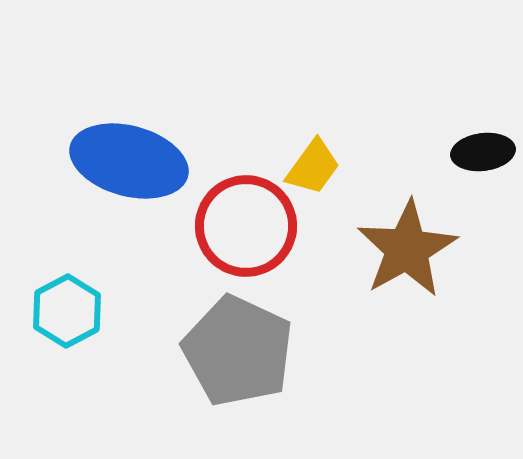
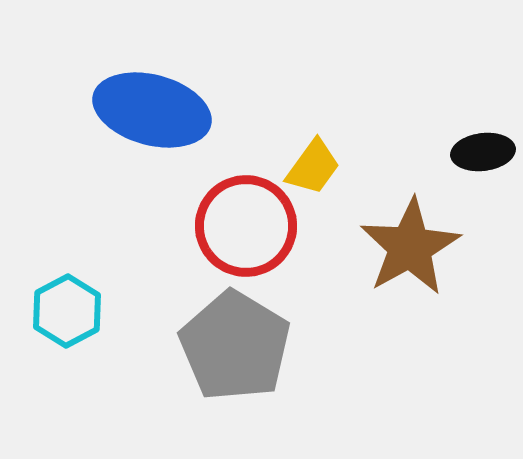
blue ellipse: moved 23 px right, 51 px up
brown star: moved 3 px right, 2 px up
gray pentagon: moved 3 px left, 5 px up; rotated 6 degrees clockwise
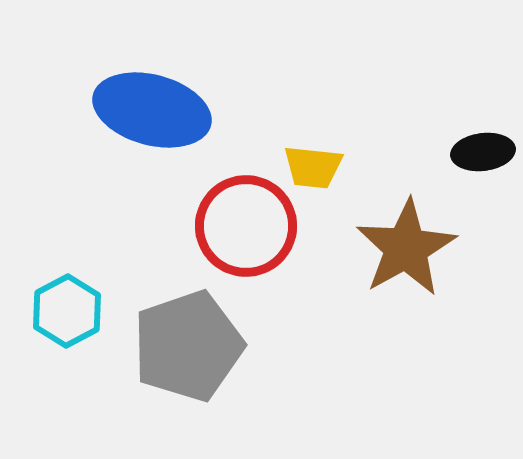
yellow trapezoid: rotated 60 degrees clockwise
brown star: moved 4 px left, 1 px down
gray pentagon: moved 47 px left; rotated 22 degrees clockwise
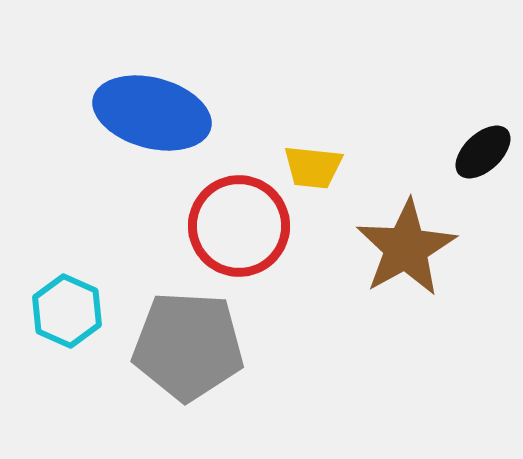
blue ellipse: moved 3 px down
black ellipse: rotated 36 degrees counterclockwise
red circle: moved 7 px left
cyan hexagon: rotated 8 degrees counterclockwise
gray pentagon: rotated 22 degrees clockwise
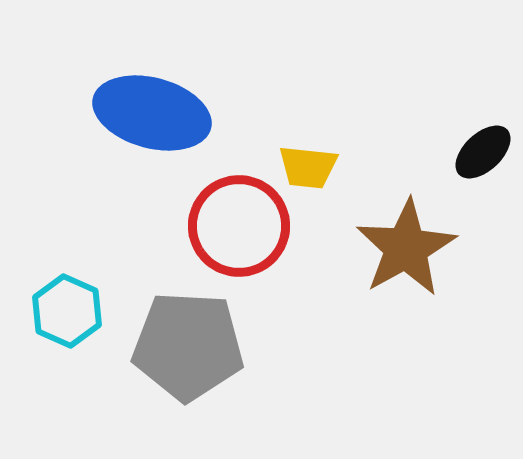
yellow trapezoid: moved 5 px left
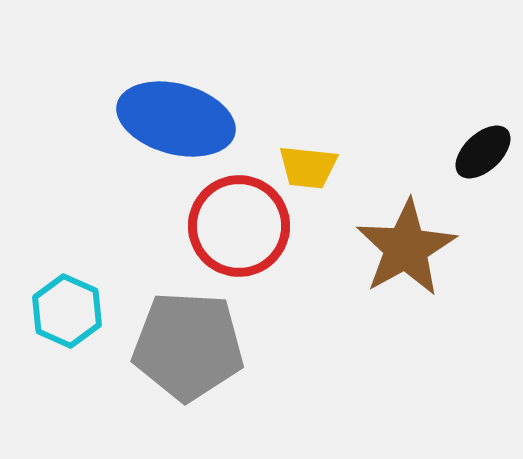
blue ellipse: moved 24 px right, 6 px down
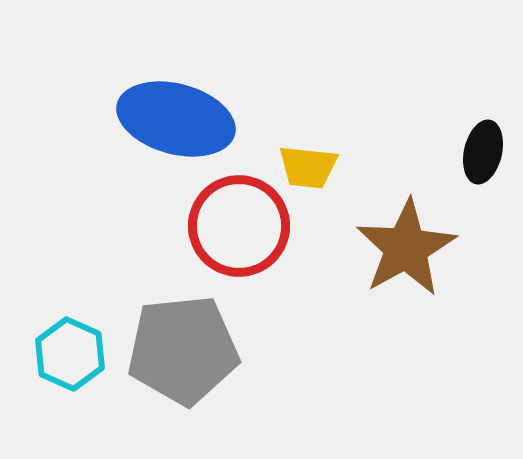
black ellipse: rotated 34 degrees counterclockwise
cyan hexagon: moved 3 px right, 43 px down
gray pentagon: moved 5 px left, 4 px down; rotated 9 degrees counterclockwise
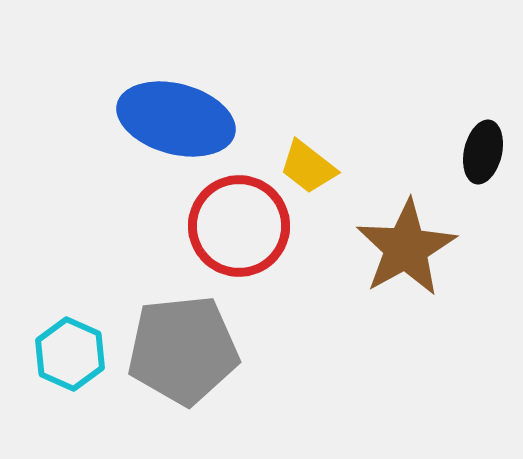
yellow trapezoid: rotated 32 degrees clockwise
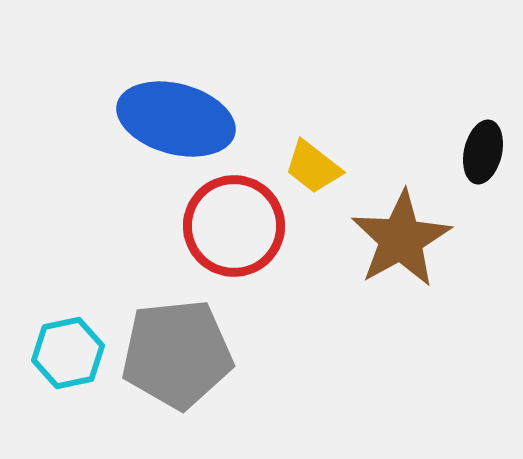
yellow trapezoid: moved 5 px right
red circle: moved 5 px left
brown star: moved 5 px left, 9 px up
gray pentagon: moved 6 px left, 4 px down
cyan hexagon: moved 2 px left, 1 px up; rotated 24 degrees clockwise
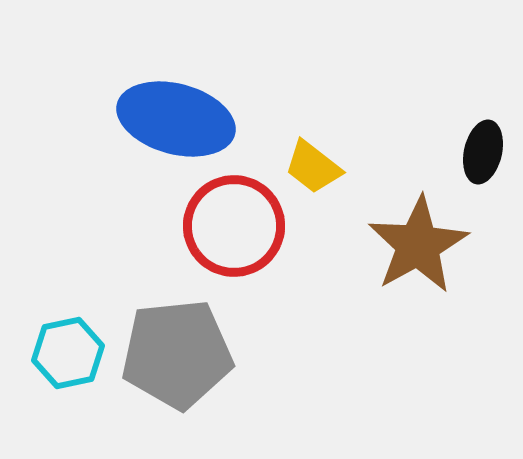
brown star: moved 17 px right, 6 px down
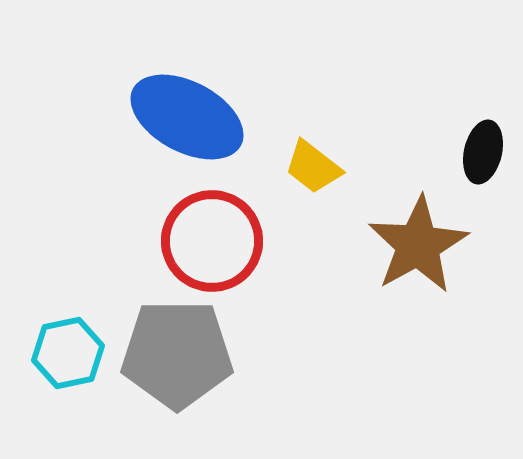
blue ellipse: moved 11 px right, 2 px up; rotated 13 degrees clockwise
red circle: moved 22 px left, 15 px down
gray pentagon: rotated 6 degrees clockwise
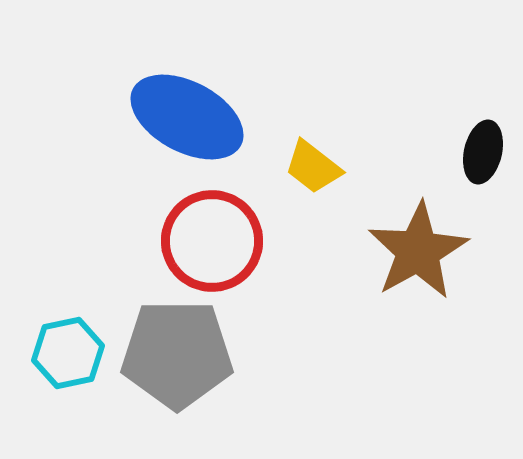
brown star: moved 6 px down
